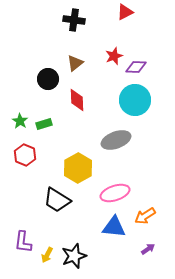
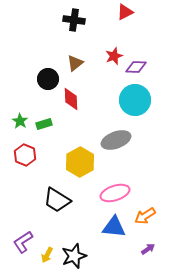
red diamond: moved 6 px left, 1 px up
yellow hexagon: moved 2 px right, 6 px up
purple L-shape: rotated 50 degrees clockwise
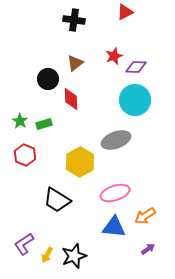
purple L-shape: moved 1 px right, 2 px down
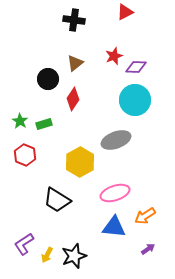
red diamond: moved 2 px right; rotated 35 degrees clockwise
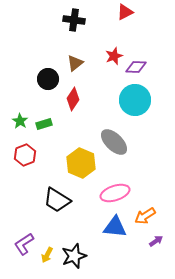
gray ellipse: moved 2 px left, 2 px down; rotated 64 degrees clockwise
red hexagon: rotated 15 degrees clockwise
yellow hexagon: moved 1 px right, 1 px down; rotated 8 degrees counterclockwise
blue triangle: moved 1 px right
purple arrow: moved 8 px right, 8 px up
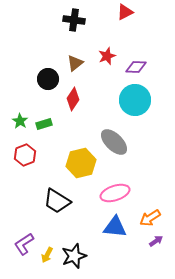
red star: moved 7 px left
yellow hexagon: rotated 24 degrees clockwise
black trapezoid: moved 1 px down
orange arrow: moved 5 px right, 2 px down
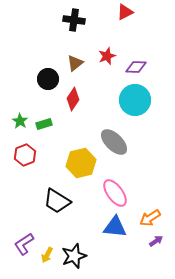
pink ellipse: rotated 72 degrees clockwise
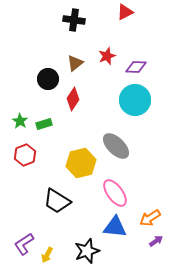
gray ellipse: moved 2 px right, 4 px down
black star: moved 13 px right, 5 px up
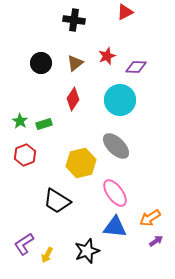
black circle: moved 7 px left, 16 px up
cyan circle: moved 15 px left
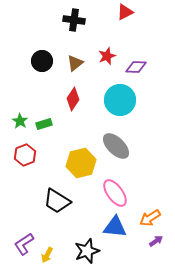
black circle: moved 1 px right, 2 px up
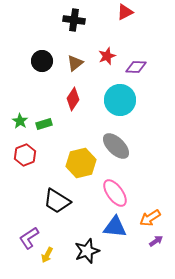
purple L-shape: moved 5 px right, 6 px up
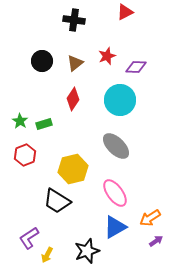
yellow hexagon: moved 8 px left, 6 px down
blue triangle: rotated 35 degrees counterclockwise
